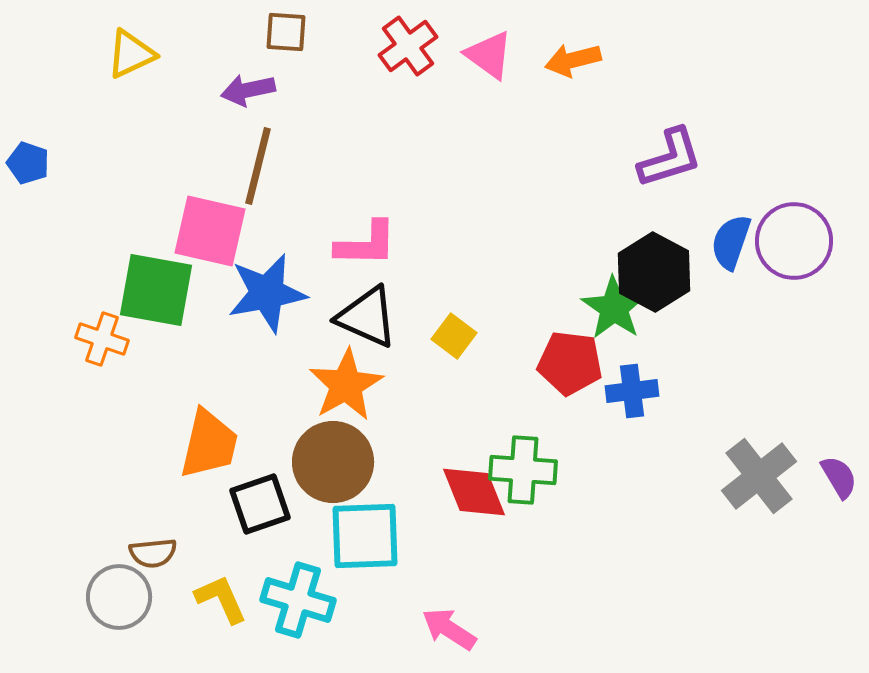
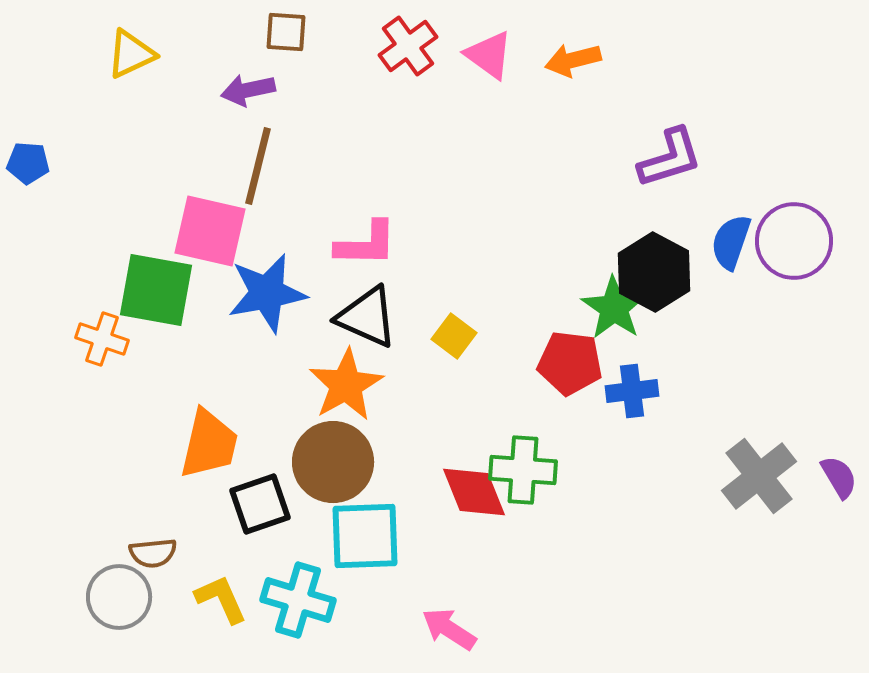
blue pentagon: rotated 15 degrees counterclockwise
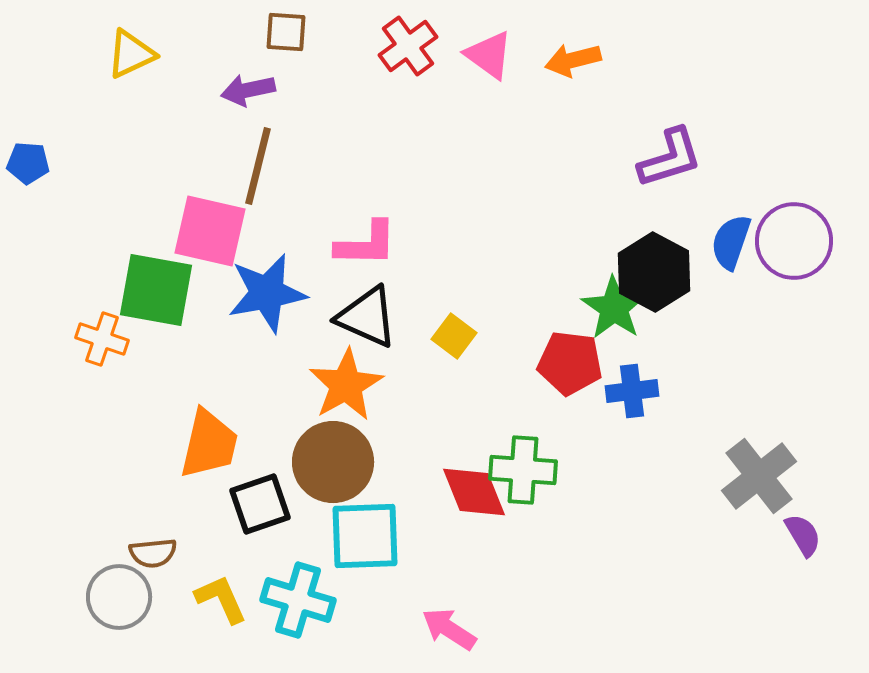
purple semicircle: moved 36 px left, 58 px down
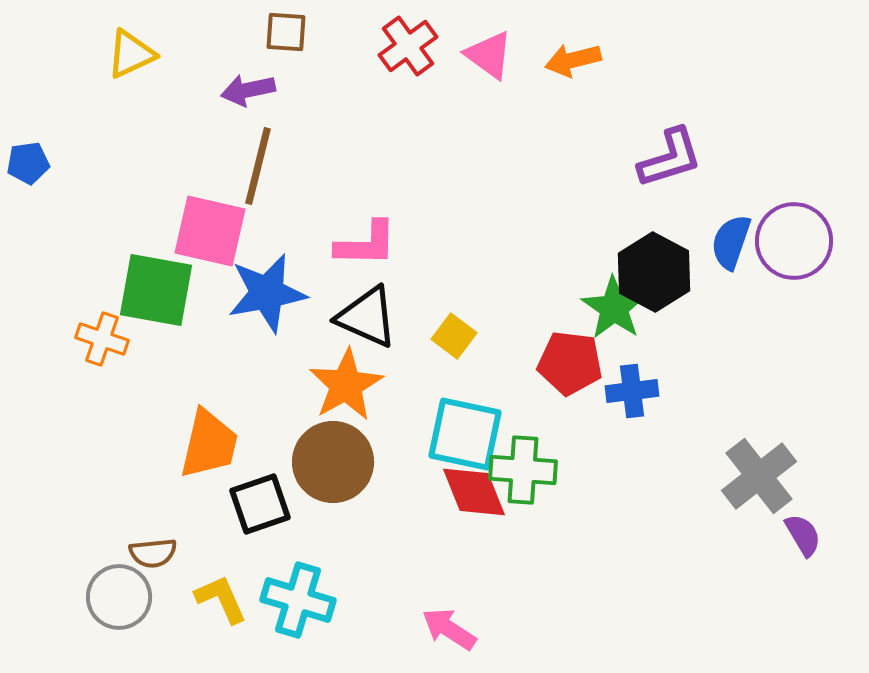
blue pentagon: rotated 12 degrees counterclockwise
cyan square: moved 100 px right, 102 px up; rotated 14 degrees clockwise
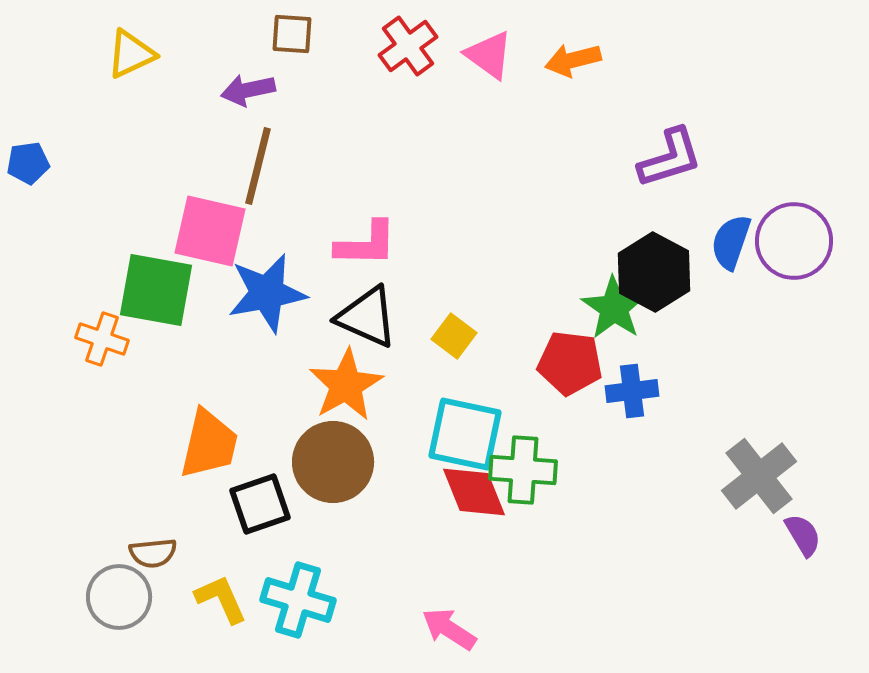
brown square: moved 6 px right, 2 px down
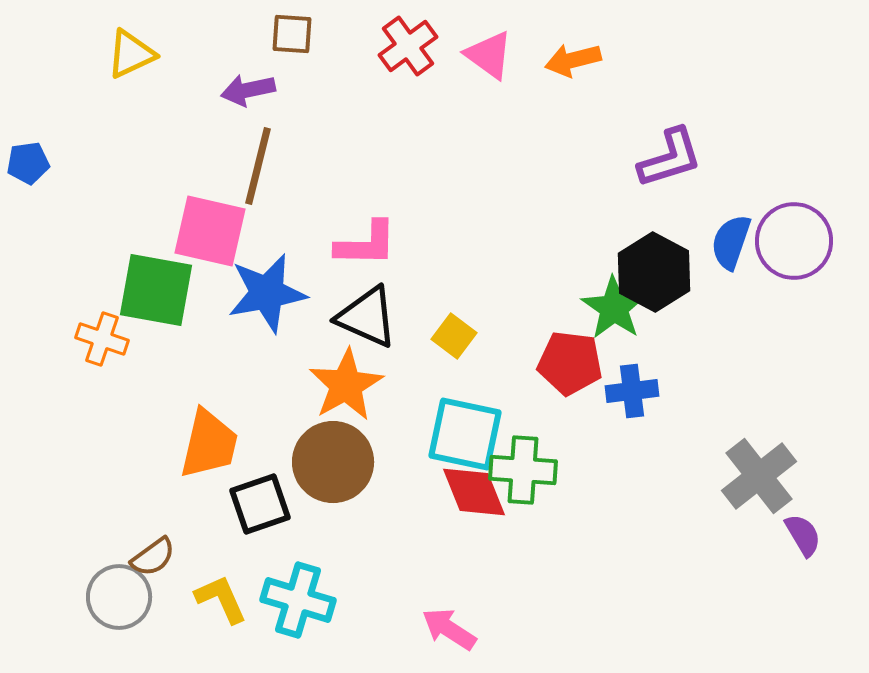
brown semicircle: moved 4 px down; rotated 30 degrees counterclockwise
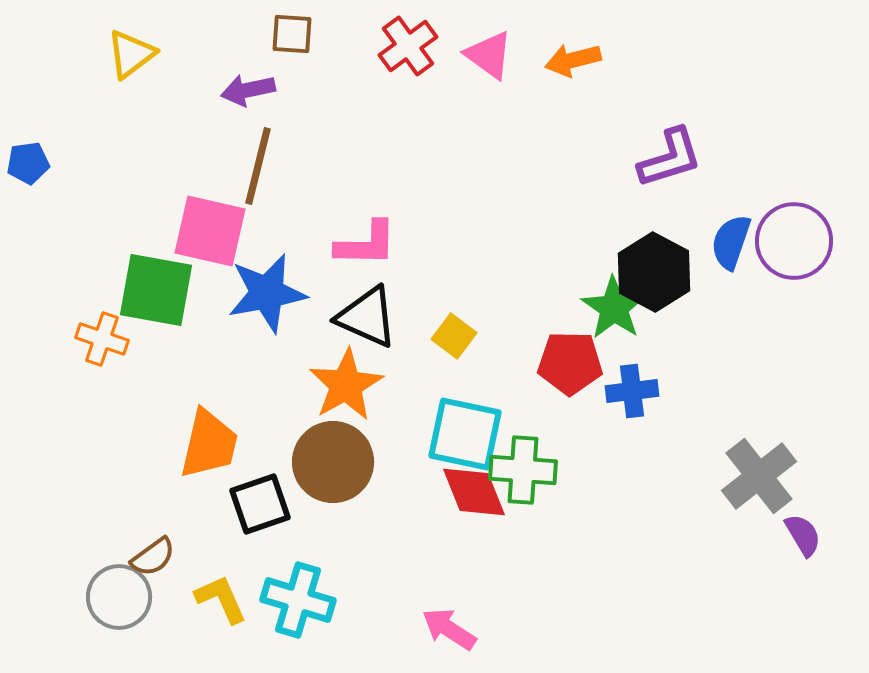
yellow triangle: rotated 12 degrees counterclockwise
red pentagon: rotated 6 degrees counterclockwise
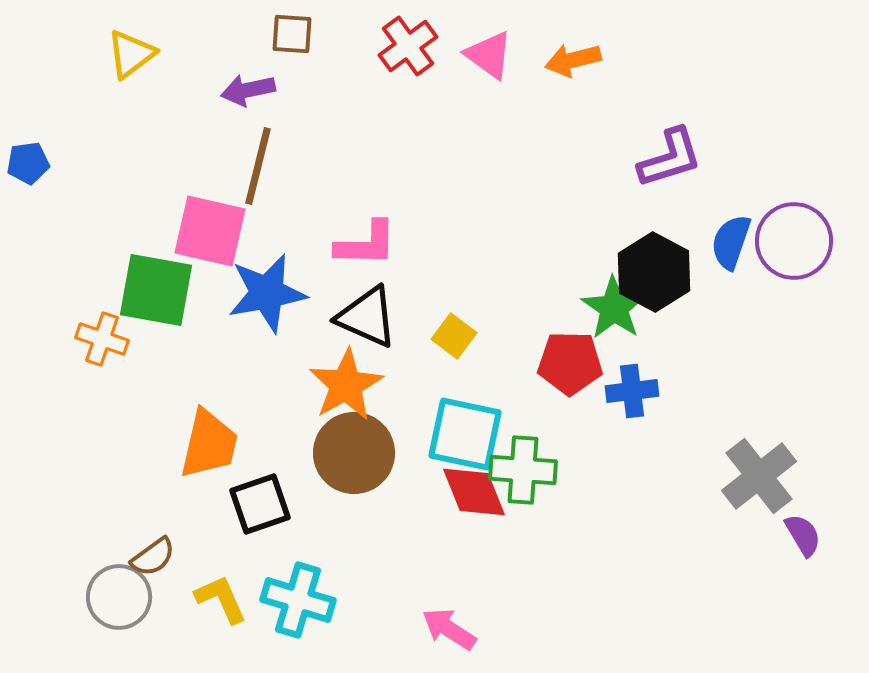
brown circle: moved 21 px right, 9 px up
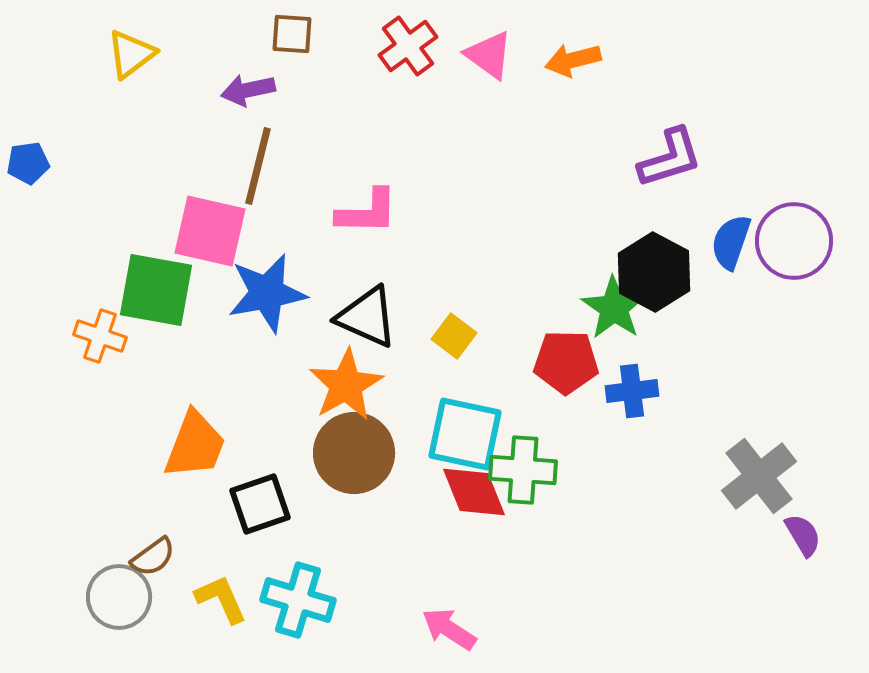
pink L-shape: moved 1 px right, 32 px up
orange cross: moved 2 px left, 3 px up
red pentagon: moved 4 px left, 1 px up
orange trapezoid: moved 14 px left, 1 px down; rotated 8 degrees clockwise
